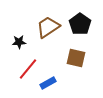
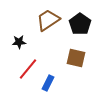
brown trapezoid: moved 7 px up
blue rectangle: rotated 35 degrees counterclockwise
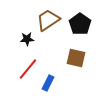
black star: moved 8 px right, 3 px up
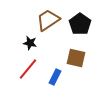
black star: moved 3 px right, 4 px down; rotated 16 degrees clockwise
blue rectangle: moved 7 px right, 6 px up
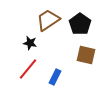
brown square: moved 10 px right, 3 px up
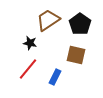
brown square: moved 10 px left
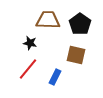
brown trapezoid: rotated 35 degrees clockwise
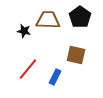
black pentagon: moved 7 px up
black star: moved 6 px left, 12 px up
